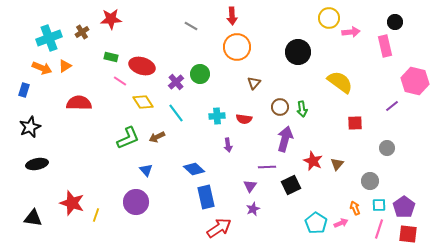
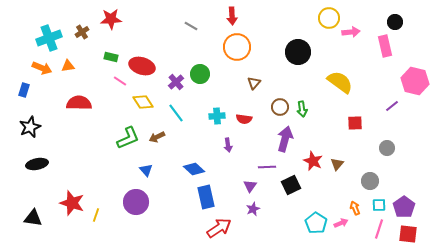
orange triangle at (65, 66): moved 3 px right; rotated 24 degrees clockwise
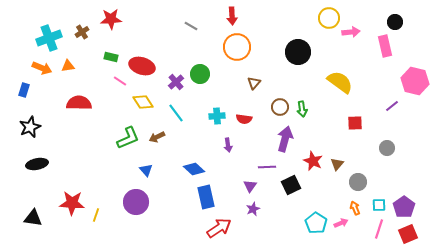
gray circle at (370, 181): moved 12 px left, 1 px down
red star at (72, 203): rotated 15 degrees counterclockwise
red square at (408, 234): rotated 30 degrees counterclockwise
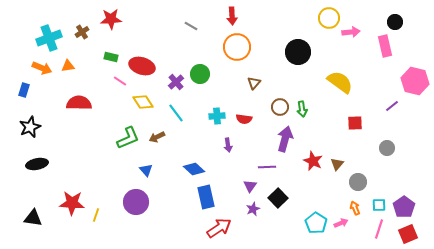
black square at (291, 185): moved 13 px left, 13 px down; rotated 18 degrees counterclockwise
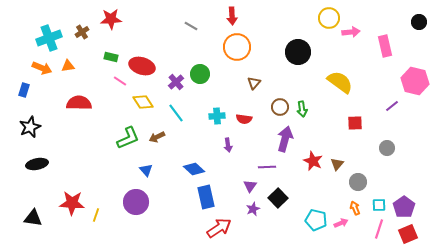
black circle at (395, 22): moved 24 px right
cyan pentagon at (316, 223): moved 3 px up; rotated 20 degrees counterclockwise
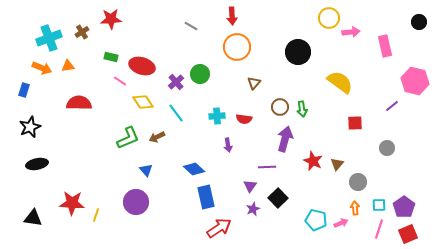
orange arrow at (355, 208): rotated 16 degrees clockwise
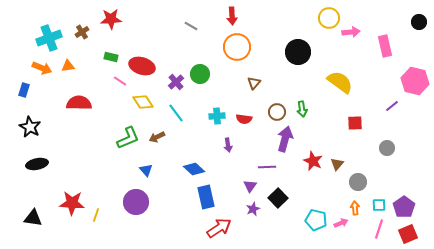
brown circle at (280, 107): moved 3 px left, 5 px down
black star at (30, 127): rotated 20 degrees counterclockwise
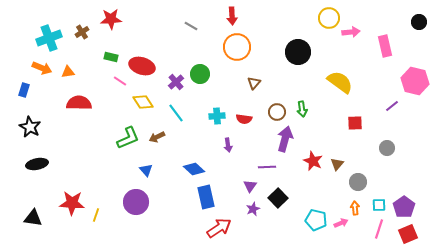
orange triangle at (68, 66): moved 6 px down
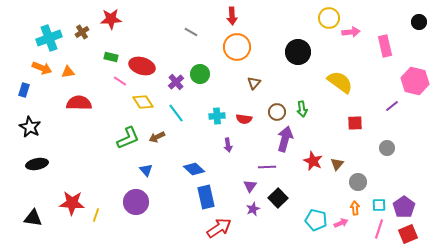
gray line at (191, 26): moved 6 px down
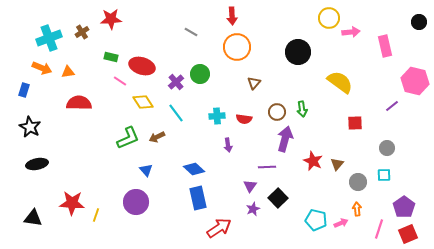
blue rectangle at (206, 197): moved 8 px left, 1 px down
cyan square at (379, 205): moved 5 px right, 30 px up
orange arrow at (355, 208): moved 2 px right, 1 px down
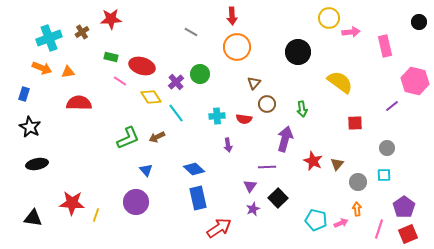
blue rectangle at (24, 90): moved 4 px down
yellow diamond at (143, 102): moved 8 px right, 5 px up
brown circle at (277, 112): moved 10 px left, 8 px up
